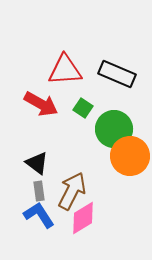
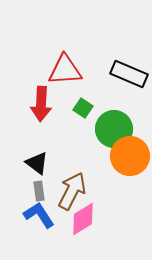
black rectangle: moved 12 px right
red arrow: rotated 64 degrees clockwise
pink diamond: moved 1 px down
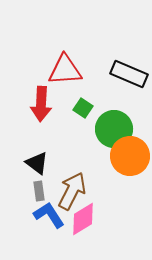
blue L-shape: moved 10 px right
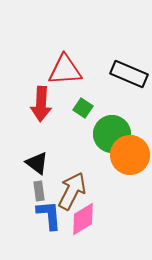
green circle: moved 2 px left, 5 px down
orange circle: moved 1 px up
blue L-shape: rotated 28 degrees clockwise
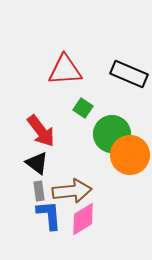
red arrow: moved 27 px down; rotated 40 degrees counterclockwise
brown arrow: rotated 57 degrees clockwise
